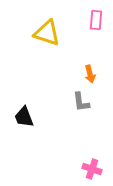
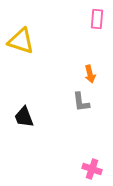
pink rectangle: moved 1 px right, 1 px up
yellow triangle: moved 26 px left, 8 px down
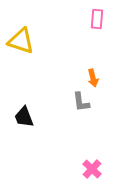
orange arrow: moved 3 px right, 4 px down
pink cross: rotated 24 degrees clockwise
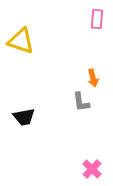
black trapezoid: rotated 80 degrees counterclockwise
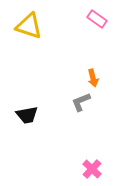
pink rectangle: rotated 60 degrees counterclockwise
yellow triangle: moved 8 px right, 15 px up
gray L-shape: rotated 75 degrees clockwise
black trapezoid: moved 3 px right, 2 px up
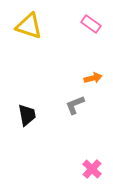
pink rectangle: moved 6 px left, 5 px down
orange arrow: rotated 90 degrees counterclockwise
gray L-shape: moved 6 px left, 3 px down
black trapezoid: rotated 90 degrees counterclockwise
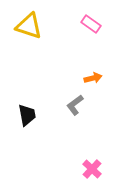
gray L-shape: rotated 15 degrees counterclockwise
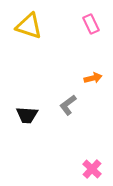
pink rectangle: rotated 30 degrees clockwise
gray L-shape: moved 7 px left
black trapezoid: rotated 105 degrees clockwise
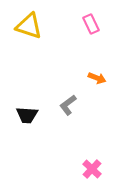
orange arrow: moved 4 px right; rotated 36 degrees clockwise
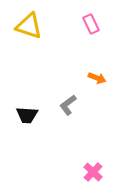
pink cross: moved 1 px right, 3 px down
